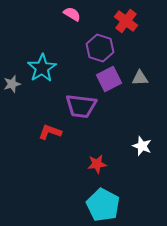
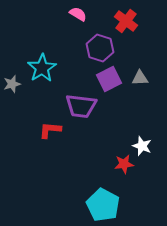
pink semicircle: moved 6 px right
red L-shape: moved 2 px up; rotated 15 degrees counterclockwise
red star: moved 27 px right
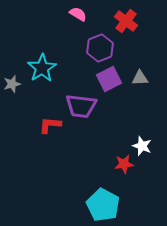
purple hexagon: rotated 20 degrees clockwise
red L-shape: moved 5 px up
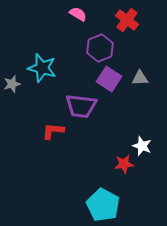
red cross: moved 1 px right, 1 px up
cyan star: rotated 24 degrees counterclockwise
purple square: rotated 30 degrees counterclockwise
red L-shape: moved 3 px right, 6 px down
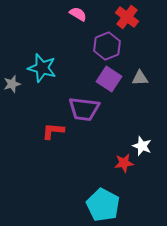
red cross: moved 3 px up
purple hexagon: moved 7 px right, 2 px up
purple trapezoid: moved 3 px right, 3 px down
red star: moved 1 px up
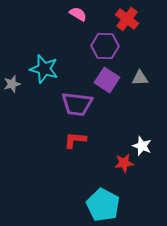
red cross: moved 2 px down
purple hexagon: moved 2 px left; rotated 24 degrees clockwise
cyan star: moved 2 px right, 1 px down
purple square: moved 2 px left, 1 px down
purple trapezoid: moved 7 px left, 5 px up
red L-shape: moved 22 px right, 9 px down
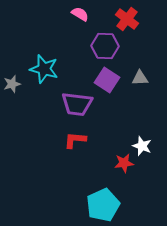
pink semicircle: moved 2 px right
cyan pentagon: rotated 20 degrees clockwise
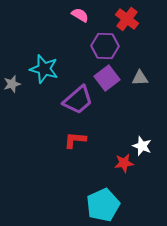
pink semicircle: moved 1 px down
purple square: moved 2 px up; rotated 20 degrees clockwise
purple trapezoid: moved 1 px right, 4 px up; rotated 48 degrees counterclockwise
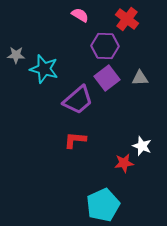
gray star: moved 4 px right, 29 px up; rotated 18 degrees clockwise
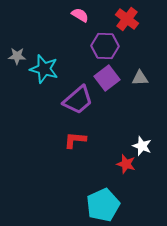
gray star: moved 1 px right, 1 px down
red star: moved 2 px right, 1 px down; rotated 24 degrees clockwise
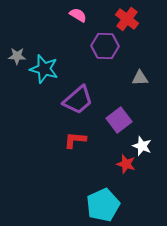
pink semicircle: moved 2 px left
purple square: moved 12 px right, 42 px down
